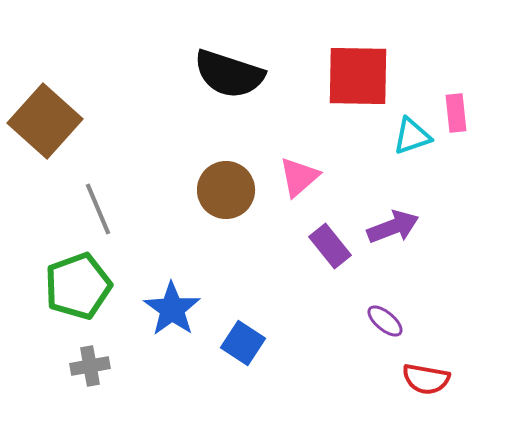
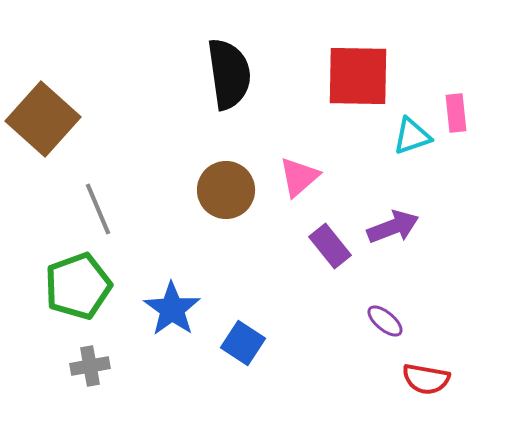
black semicircle: rotated 116 degrees counterclockwise
brown square: moved 2 px left, 2 px up
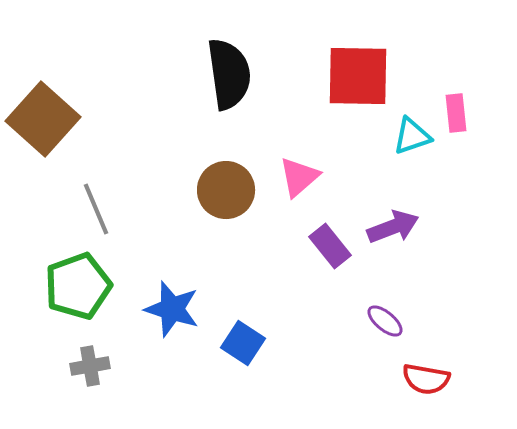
gray line: moved 2 px left
blue star: rotated 18 degrees counterclockwise
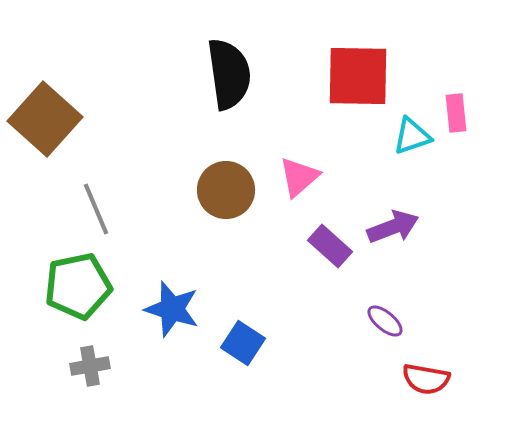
brown square: moved 2 px right
purple rectangle: rotated 9 degrees counterclockwise
green pentagon: rotated 8 degrees clockwise
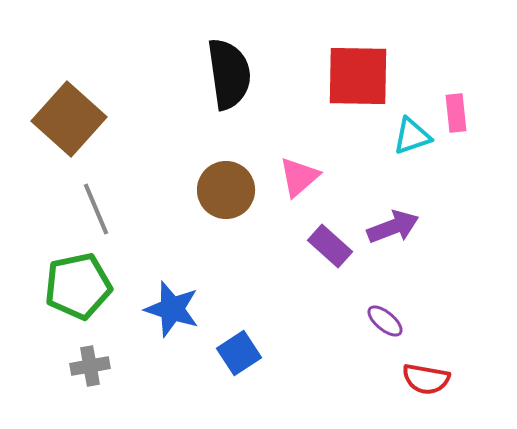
brown square: moved 24 px right
blue square: moved 4 px left, 10 px down; rotated 24 degrees clockwise
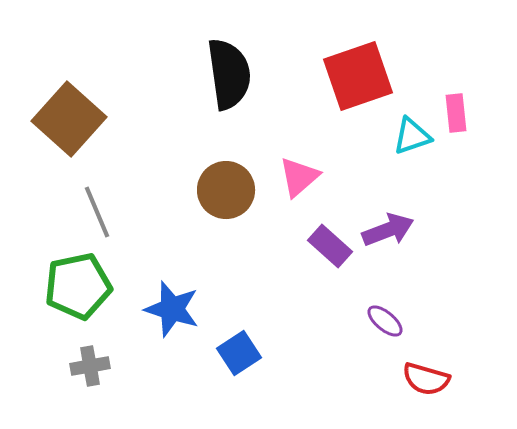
red square: rotated 20 degrees counterclockwise
gray line: moved 1 px right, 3 px down
purple arrow: moved 5 px left, 3 px down
red semicircle: rotated 6 degrees clockwise
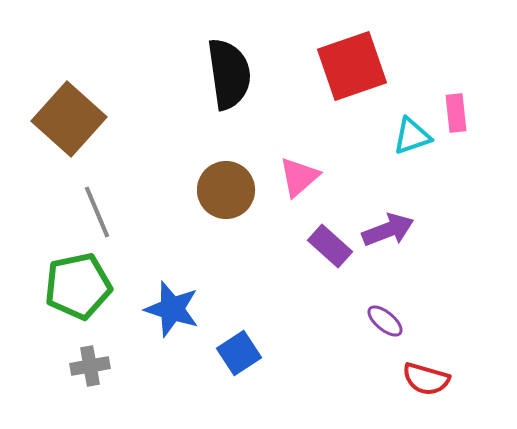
red square: moved 6 px left, 10 px up
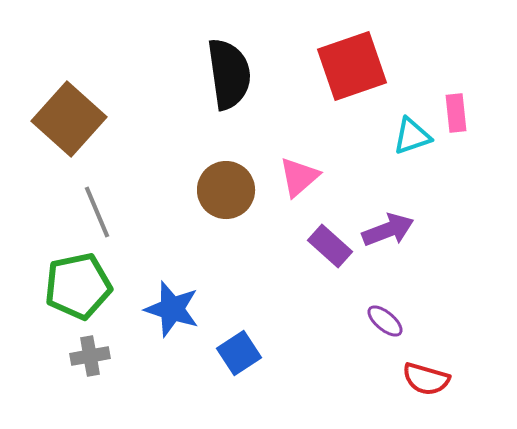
gray cross: moved 10 px up
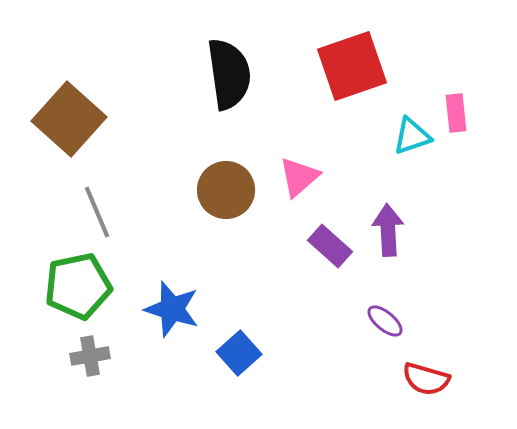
purple arrow: rotated 72 degrees counterclockwise
blue square: rotated 9 degrees counterclockwise
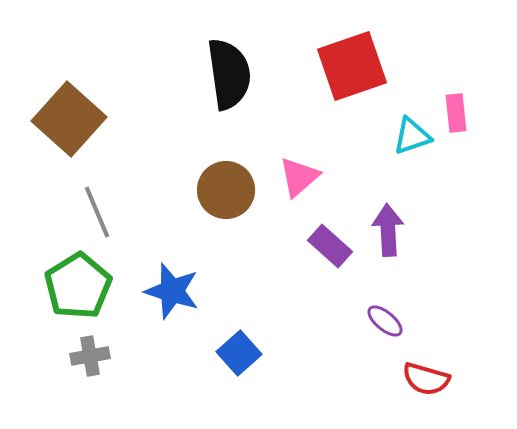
green pentagon: rotated 20 degrees counterclockwise
blue star: moved 18 px up
